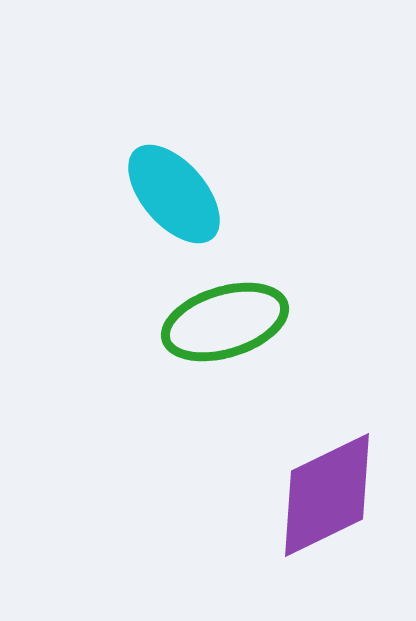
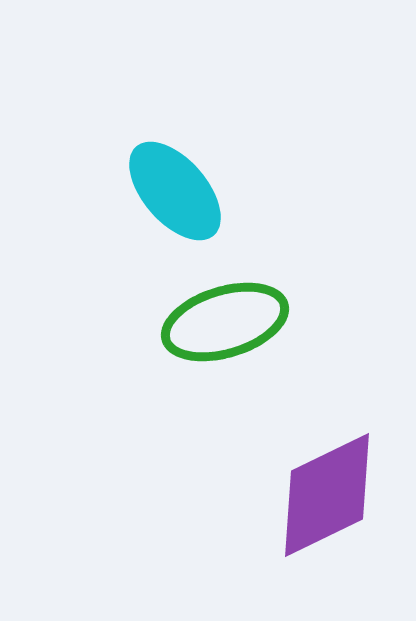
cyan ellipse: moved 1 px right, 3 px up
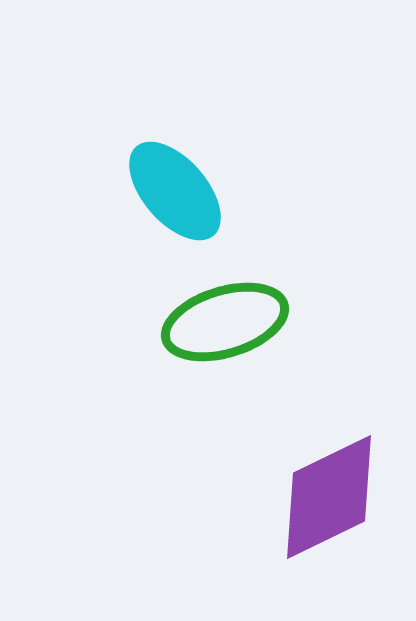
purple diamond: moved 2 px right, 2 px down
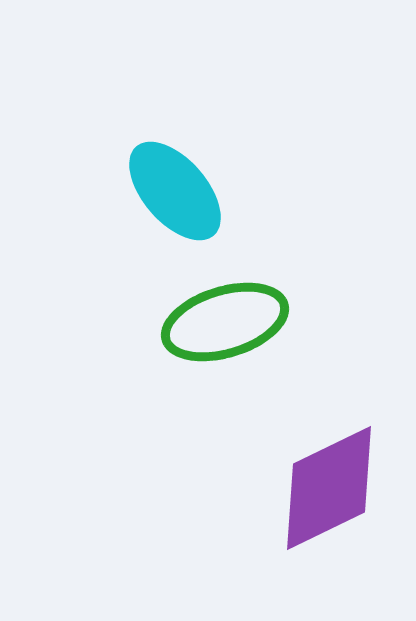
purple diamond: moved 9 px up
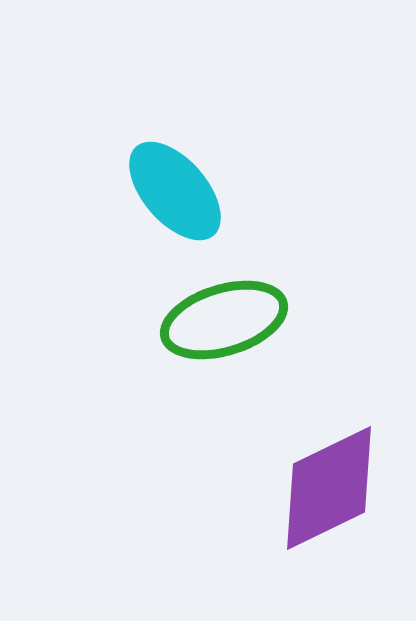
green ellipse: moved 1 px left, 2 px up
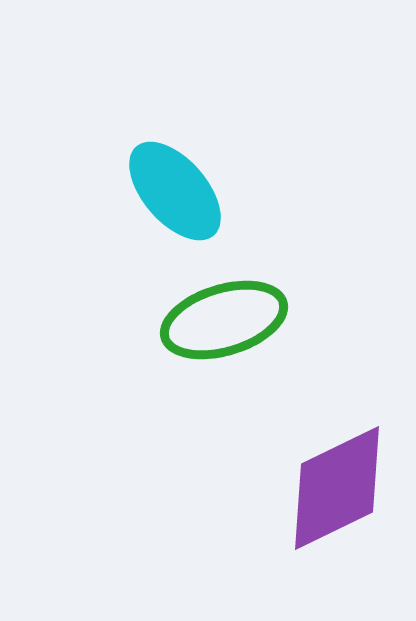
purple diamond: moved 8 px right
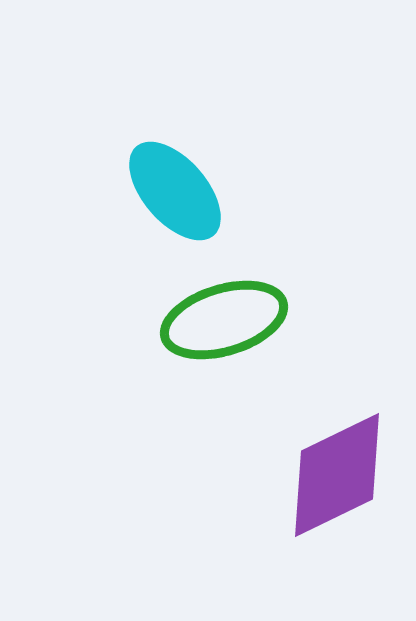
purple diamond: moved 13 px up
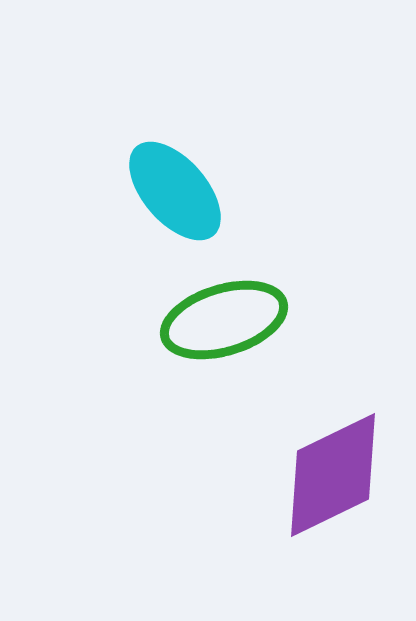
purple diamond: moved 4 px left
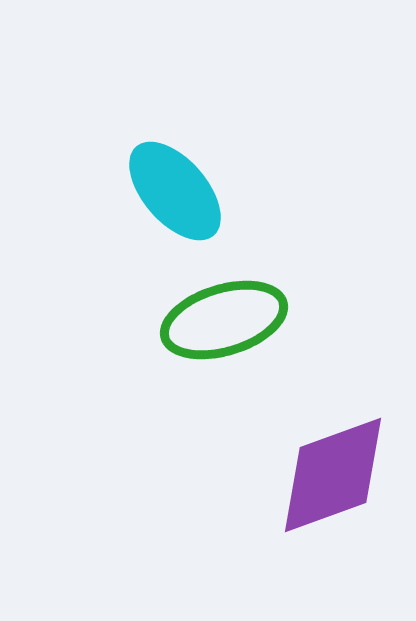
purple diamond: rotated 6 degrees clockwise
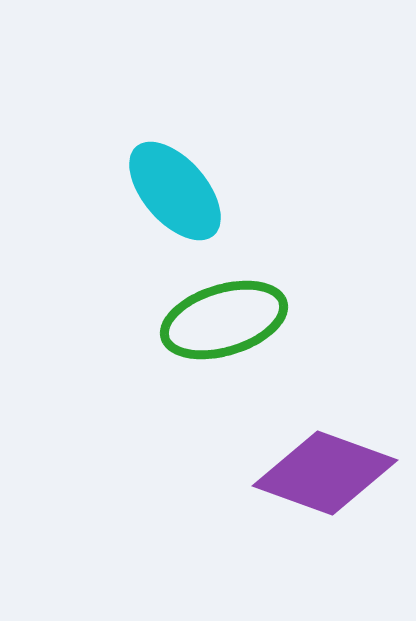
purple diamond: moved 8 px left, 2 px up; rotated 40 degrees clockwise
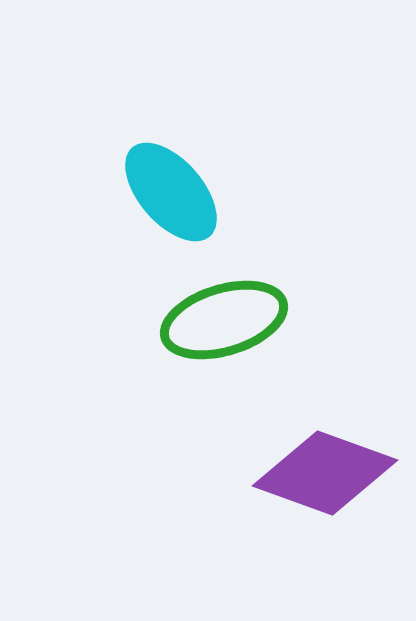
cyan ellipse: moved 4 px left, 1 px down
